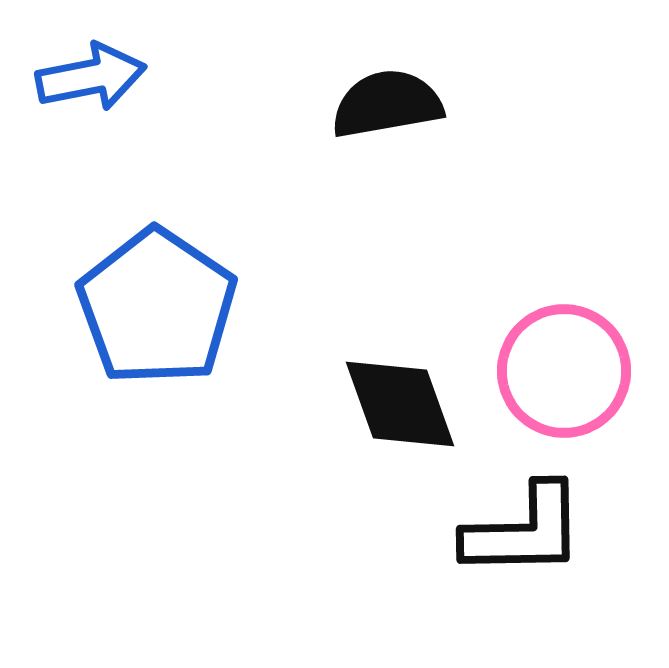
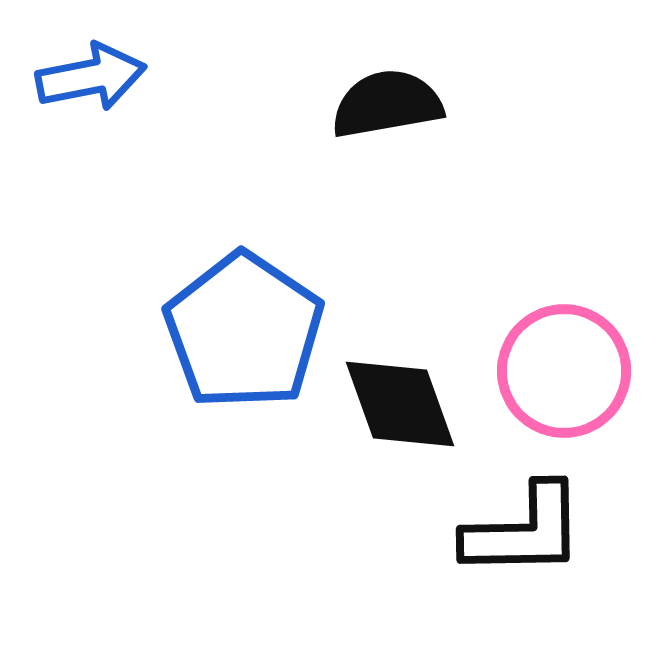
blue pentagon: moved 87 px right, 24 px down
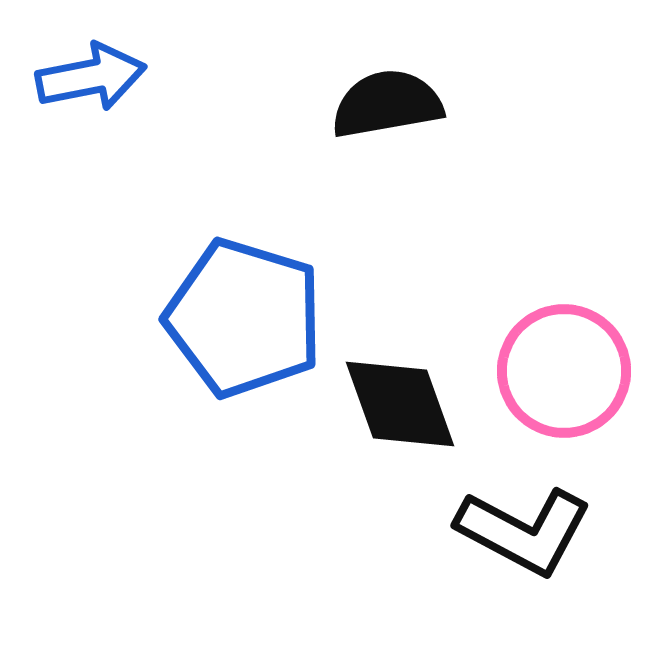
blue pentagon: moved 13 px up; rotated 17 degrees counterclockwise
black L-shape: rotated 29 degrees clockwise
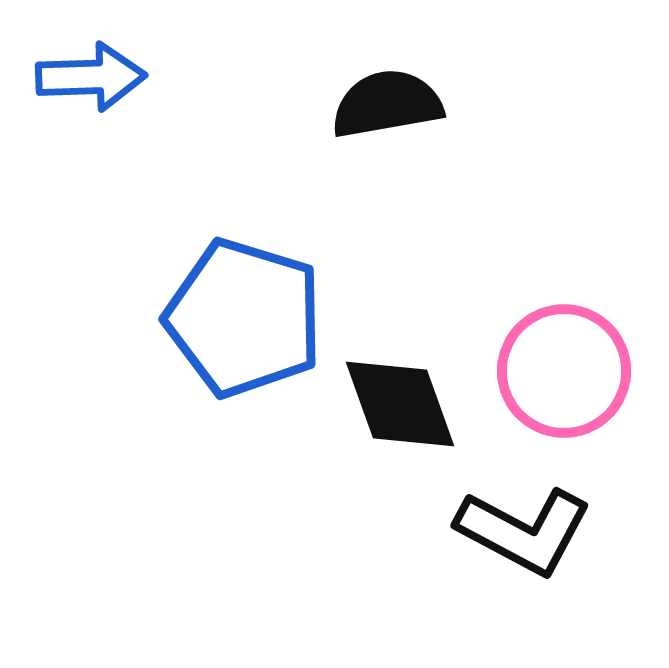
blue arrow: rotated 9 degrees clockwise
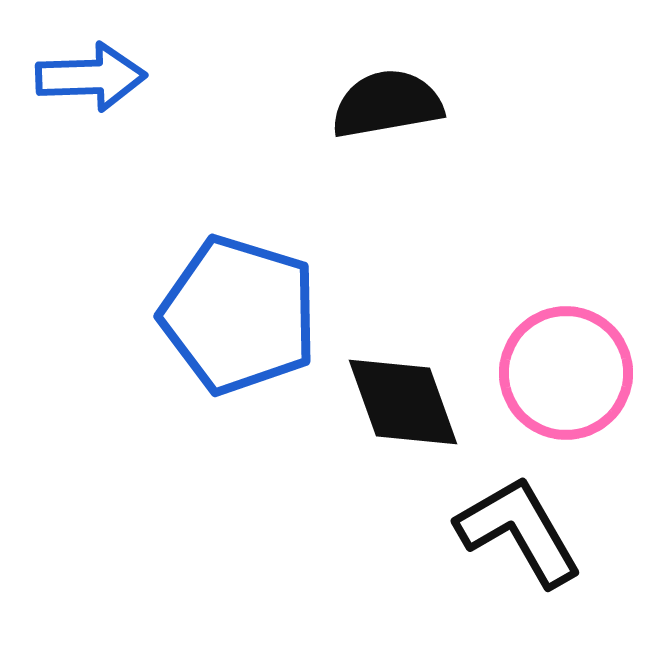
blue pentagon: moved 5 px left, 3 px up
pink circle: moved 2 px right, 2 px down
black diamond: moved 3 px right, 2 px up
black L-shape: moved 5 px left; rotated 148 degrees counterclockwise
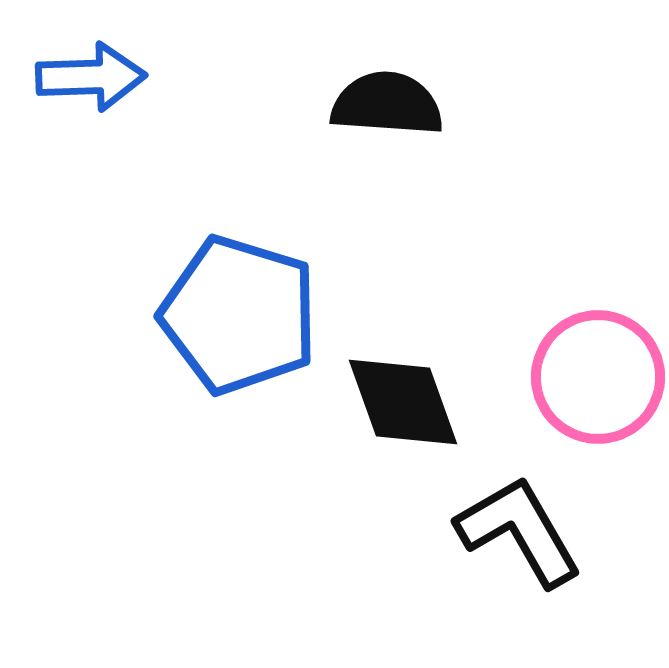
black semicircle: rotated 14 degrees clockwise
pink circle: moved 32 px right, 4 px down
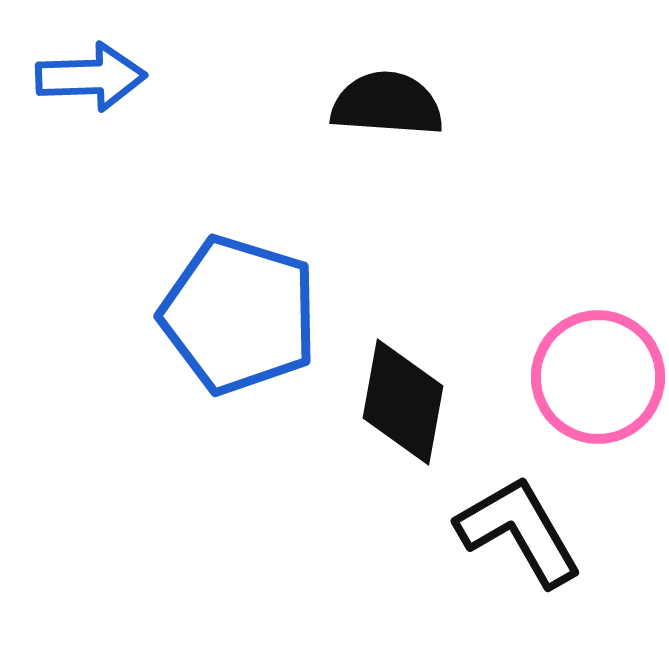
black diamond: rotated 30 degrees clockwise
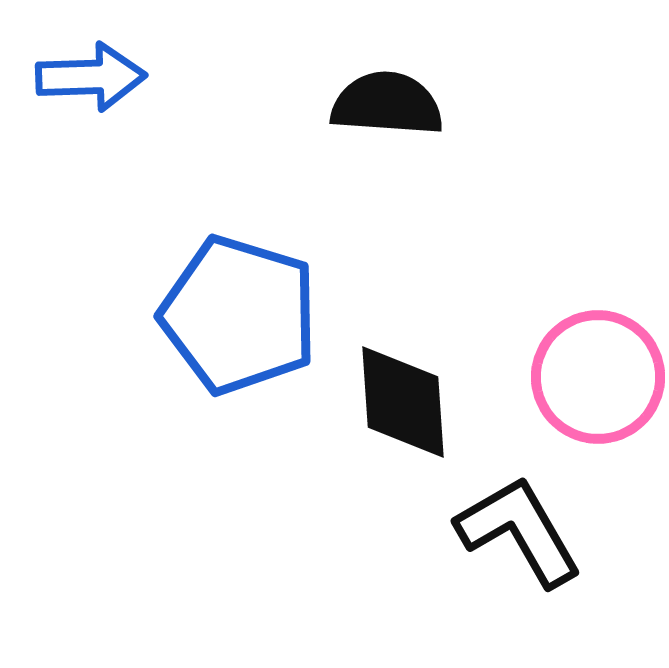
black diamond: rotated 14 degrees counterclockwise
